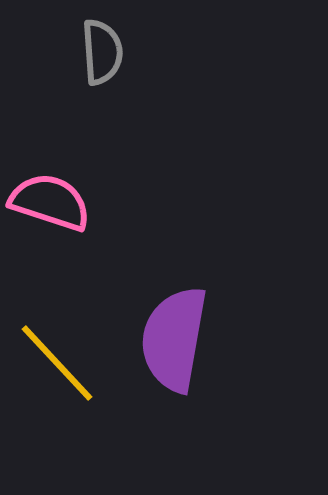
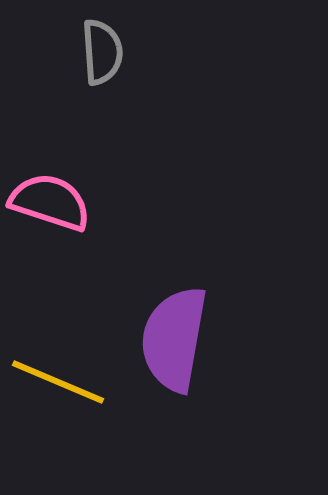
yellow line: moved 1 px right, 19 px down; rotated 24 degrees counterclockwise
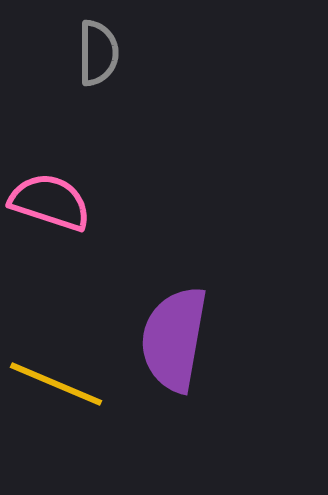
gray semicircle: moved 4 px left, 1 px down; rotated 4 degrees clockwise
yellow line: moved 2 px left, 2 px down
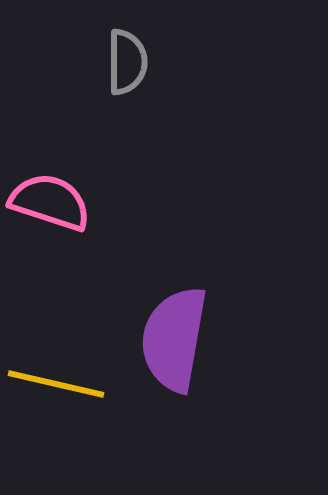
gray semicircle: moved 29 px right, 9 px down
yellow line: rotated 10 degrees counterclockwise
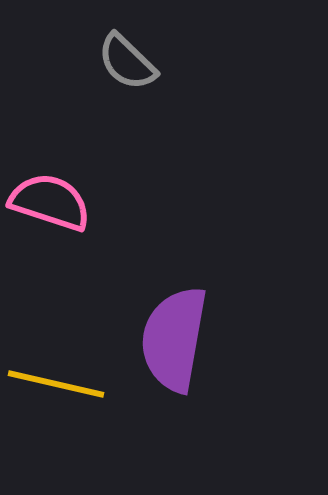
gray semicircle: rotated 134 degrees clockwise
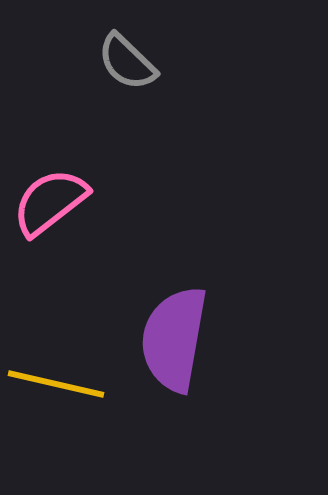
pink semicircle: rotated 56 degrees counterclockwise
